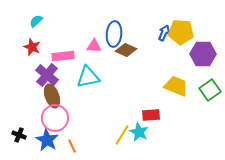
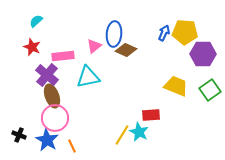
yellow pentagon: moved 4 px right
pink triangle: rotated 42 degrees counterclockwise
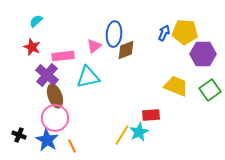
brown diamond: rotated 45 degrees counterclockwise
brown ellipse: moved 3 px right
cyan star: rotated 18 degrees clockwise
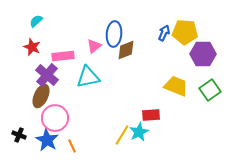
brown ellipse: moved 14 px left; rotated 45 degrees clockwise
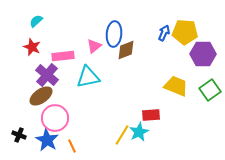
brown ellipse: rotated 30 degrees clockwise
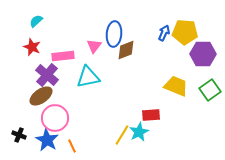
pink triangle: rotated 14 degrees counterclockwise
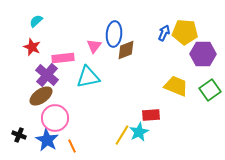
pink rectangle: moved 2 px down
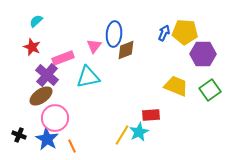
pink rectangle: rotated 15 degrees counterclockwise
blue star: moved 1 px up
